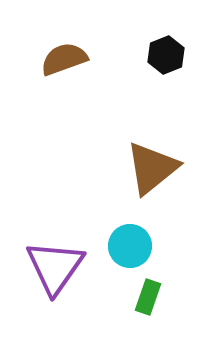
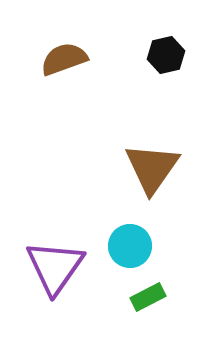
black hexagon: rotated 9 degrees clockwise
brown triangle: rotated 16 degrees counterclockwise
green rectangle: rotated 44 degrees clockwise
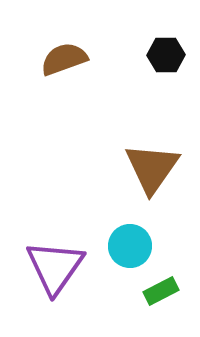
black hexagon: rotated 12 degrees clockwise
green rectangle: moved 13 px right, 6 px up
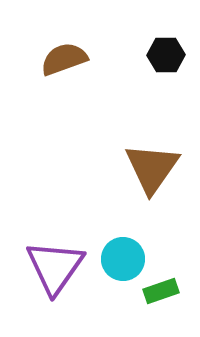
cyan circle: moved 7 px left, 13 px down
green rectangle: rotated 8 degrees clockwise
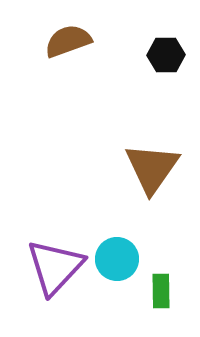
brown semicircle: moved 4 px right, 18 px up
cyan circle: moved 6 px left
purple triangle: rotated 8 degrees clockwise
green rectangle: rotated 72 degrees counterclockwise
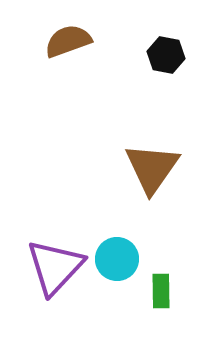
black hexagon: rotated 12 degrees clockwise
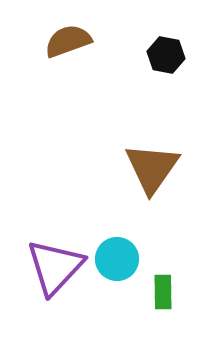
green rectangle: moved 2 px right, 1 px down
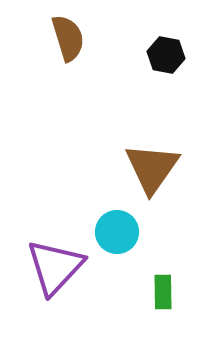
brown semicircle: moved 3 px up; rotated 93 degrees clockwise
cyan circle: moved 27 px up
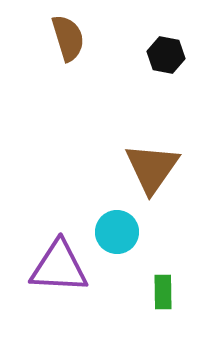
purple triangle: moved 4 px right; rotated 50 degrees clockwise
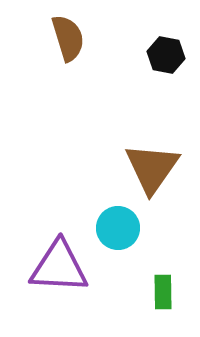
cyan circle: moved 1 px right, 4 px up
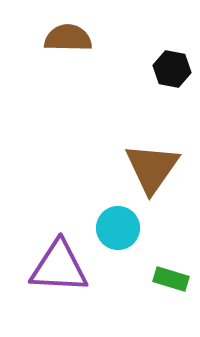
brown semicircle: rotated 72 degrees counterclockwise
black hexagon: moved 6 px right, 14 px down
green rectangle: moved 8 px right, 13 px up; rotated 72 degrees counterclockwise
